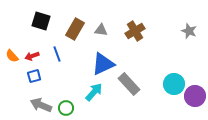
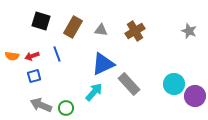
brown rectangle: moved 2 px left, 2 px up
orange semicircle: rotated 40 degrees counterclockwise
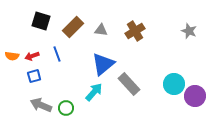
brown rectangle: rotated 15 degrees clockwise
blue triangle: rotated 15 degrees counterclockwise
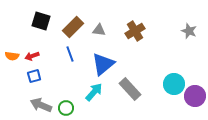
gray triangle: moved 2 px left
blue line: moved 13 px right
gray rectangle: moved 1 px right, 5 px down
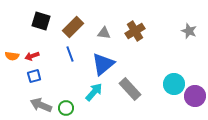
gray triangle: moved 5 px right, 3 px down
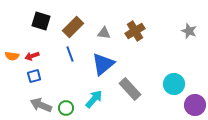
cyan arrow: moved 7 px down
purple circle: moved 9 px down
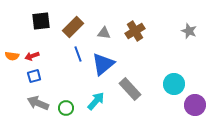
black square: rotated 24 degrees counterclockwise
blue line: moved 8 px right
cyan arrow: moved 2 px right, 2 px down
gray arrow: moved 3 px left, 2 px up
